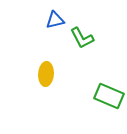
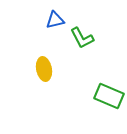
yellow ellipse: moved 2 px left, 5 px up; rotated 15 degrees counterclockwise
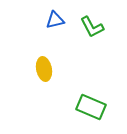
green L-shape: moved 10 px right, 11 px up
green rectangle: moved 18 px left, 11 px down
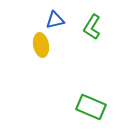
green L-shape: rotated 60 degrees clockwise
yellow ellipse: moved 3 px left, 24 px up
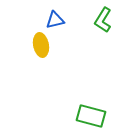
green L-shape: moved 11 px right, 7 px up
green rectangle: moved 9 px down; rotated 8 degrees counterclockwise
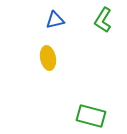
yellow ellipse: moved 7 px right, 13 px down
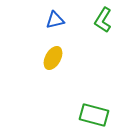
yellow ellipse: moved 5 px right; rotated 40 degrees clockwise
green rectangle: moved 3 px right, 1 px up
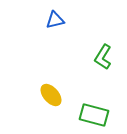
green L-shape: moved 37 px down
yellow ellipse: moved 2 px left, 37 px down; rotated 70 degrees counterclockwise
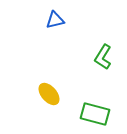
yellow ellipse: moved 2 px left, 1 px up
green rectangle: moved 1 px right, 1 px up
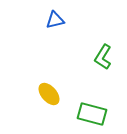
green rectangle: moved 3 px left
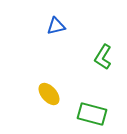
blue triangle: moved 1 px right, 6 px down
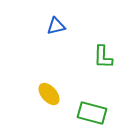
green L-shape: rotated 30 degrees counterclockwise
green rectangle: moved 1 px up
